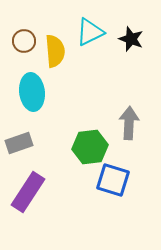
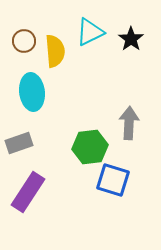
black star: rotated 15 degrees clockwise
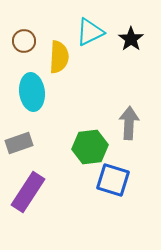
yellow semicircle: moved 4 px right, 6 px down; rotated 8 degrees clockwise
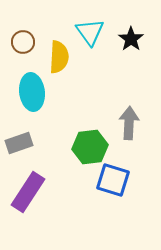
cyan triangle: rotated 40 degrees counterclockwise
brown circle: moved 1 px left, 1 px down
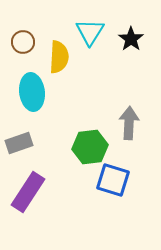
cyan triangle: rotated 8 degrees clockwise
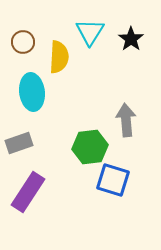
gray arrow: moved 3 px left, 3 px up; rotated 8 degrees counterclockwise
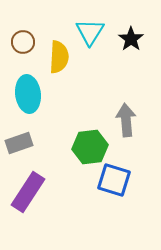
cyan ellipse: moved 4 px left, 2 px down
blue square: moved 1 px right
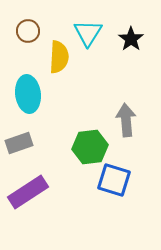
cyan triangle: moved 2 px left, 1 px down
brown circle: moved 5 px right, 11 px up
purple rectangle: rotated 24 degrees clockwise
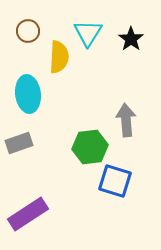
blue square: moved 1 px right, 1 px down
purple rectangle: moved 22 px down
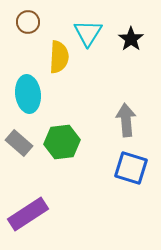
brown circle: moved 9 px up
gray rectangle: rotated 60 degrees clockwise
green hexagon: moved 28 px left, 5 px up
blue square: moved 16 px right, 13 px up
